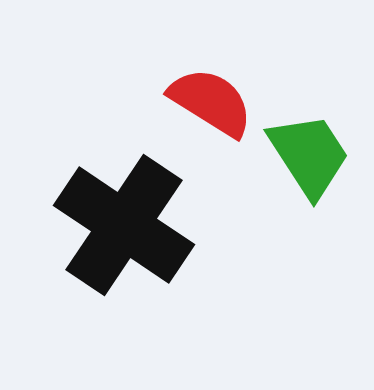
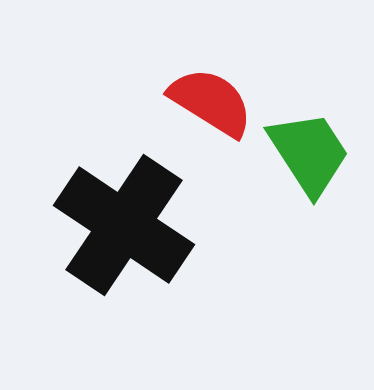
green trapezoid: moved 2 px up
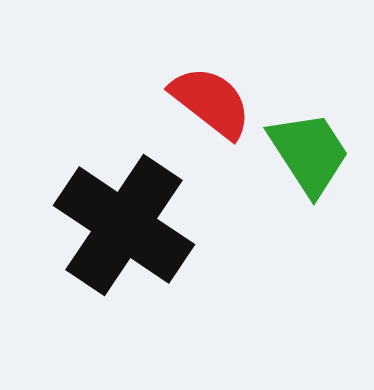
red semicircle: rotated 6 degrees clockwise
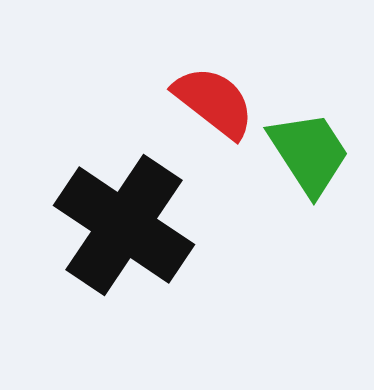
red semicircle: moved 3 px right
